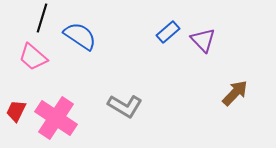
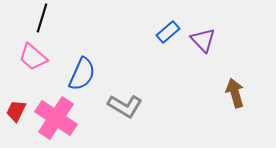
blue semicircle: moved 2 px right, 38 px down; rotated 80 degrees clockwise
brown arrow: rotated 60 degrees counterclockwise
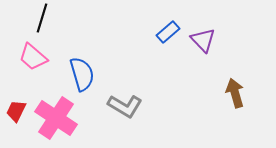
blue semicircle: rotated 40 degrees counterclockwise
